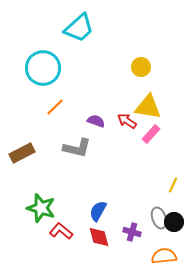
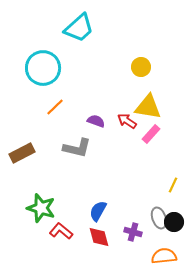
purple cross: moved 1 px right
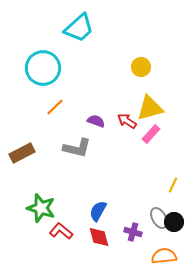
yellow triangle: moved 2 px right, 1 px down; rotated 24 degrees counterclockwise
gray ellipse: rotated 10 degrees counterclockwise
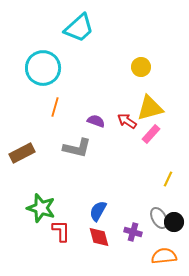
orange line: rotated 30 degrees counterclockwise
yellow line: moved 5 px left, 6 px up
red L-shape: rotated 50 degrees clockwise
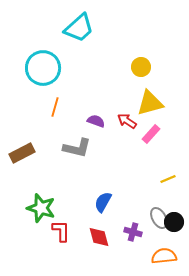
yellow triangle: moved 5 px up
yellow line: rotated 42 degrees clockwise
blue semicircle: moved 5 px right, 9 px up
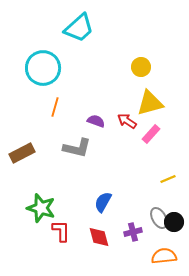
purple cross: rotated 30 degrees counterclockwise
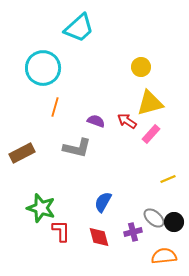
gray ellipse: moved 5 px left; rotated 20 degrees counterclockwise
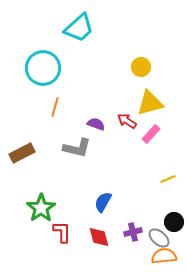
purple semicircle: moved 3 px down
green star: rotated 20 degrees clockwise
gray ellipse: moved 5 px right, 20 px down
red L-shape: moved 1 px right, 1 px down
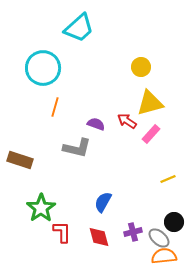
brown rectangle: moved 2 px left, 7 px down; rotated 45 degrees clockwise
